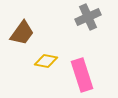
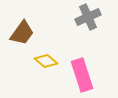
yellow diamond: rotated 30 degrees clockwise
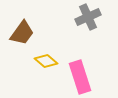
pink rectangle: moved 2 px left, 2 px down
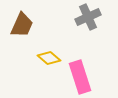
brown trapezoid: moved 8 px up; rotated 12 degrees counterclockwise
yellow diamond: moved 3 px right, 3 px up
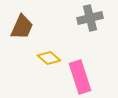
gray cross: moved 2 px right, 1 px down; rotated 10 degrees clockwise
brown trapezoid: moved 2 px down
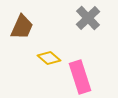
gray cross: moved 2 px left; rotated 30 degrees counterclockwise
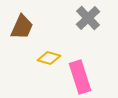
yellow diamond: rotated 25 degrees counterclockwise
